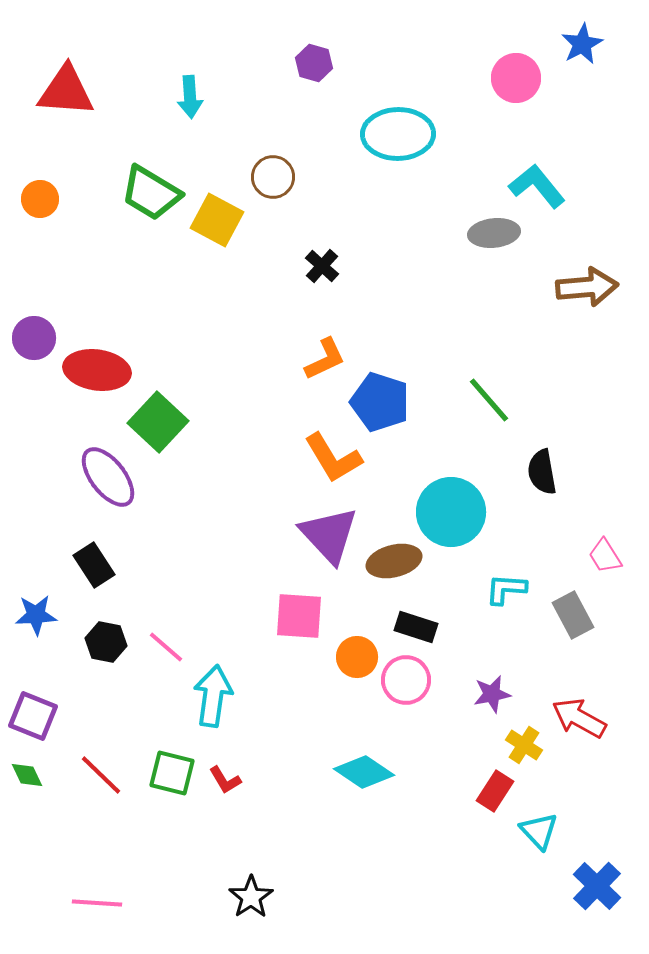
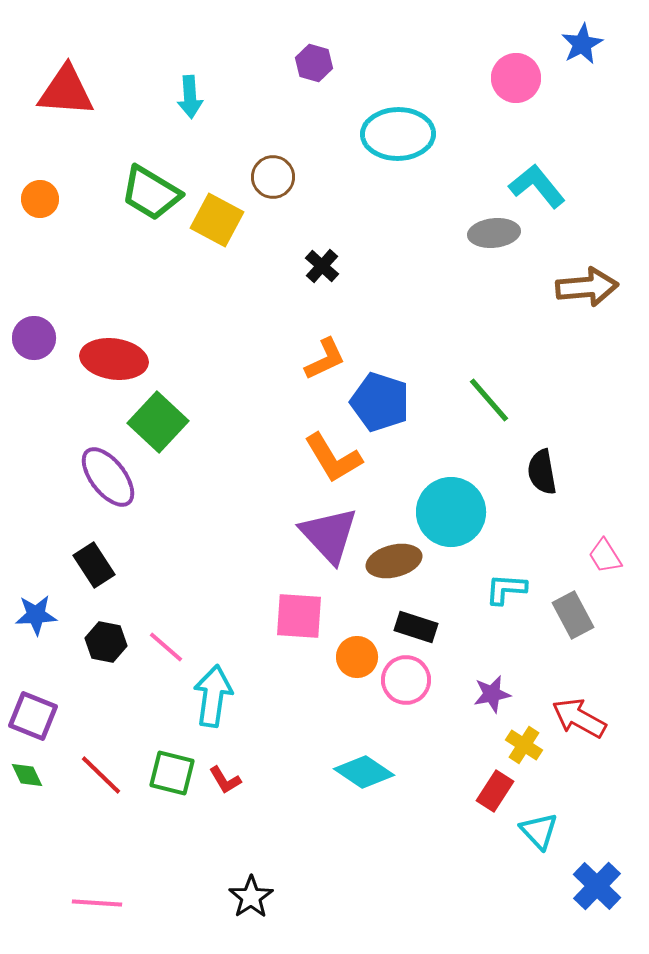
red ellipse at (97, 370): moved 17 px right, 11 px up
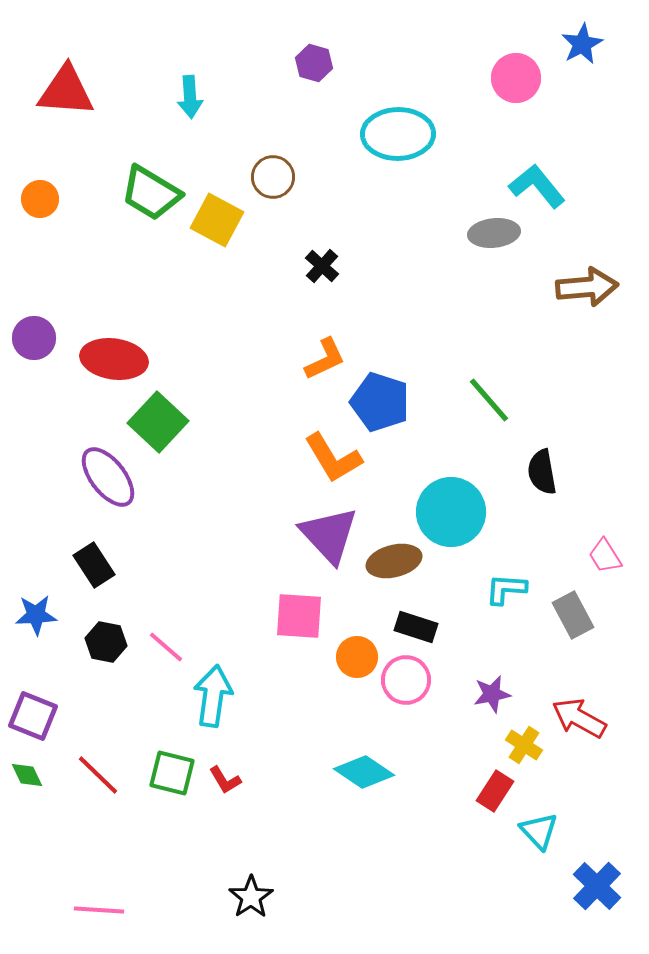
red line at (101, 775): moved 3 px left
pink line at (97, 903): moved 2 px right, 7 px down
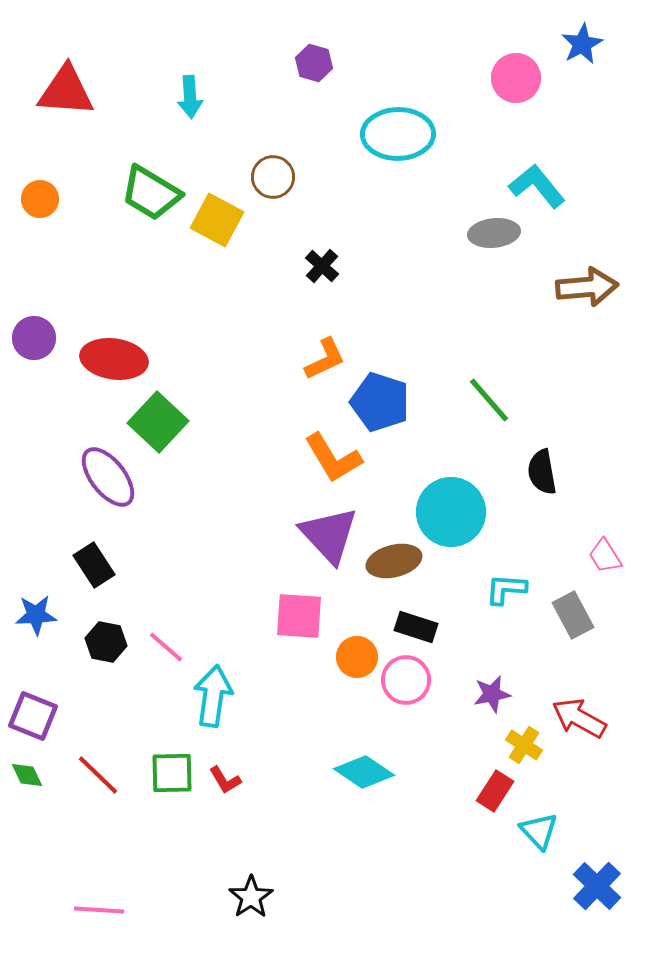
green square at (172, 773): rotated 15 degrees counterclockwise
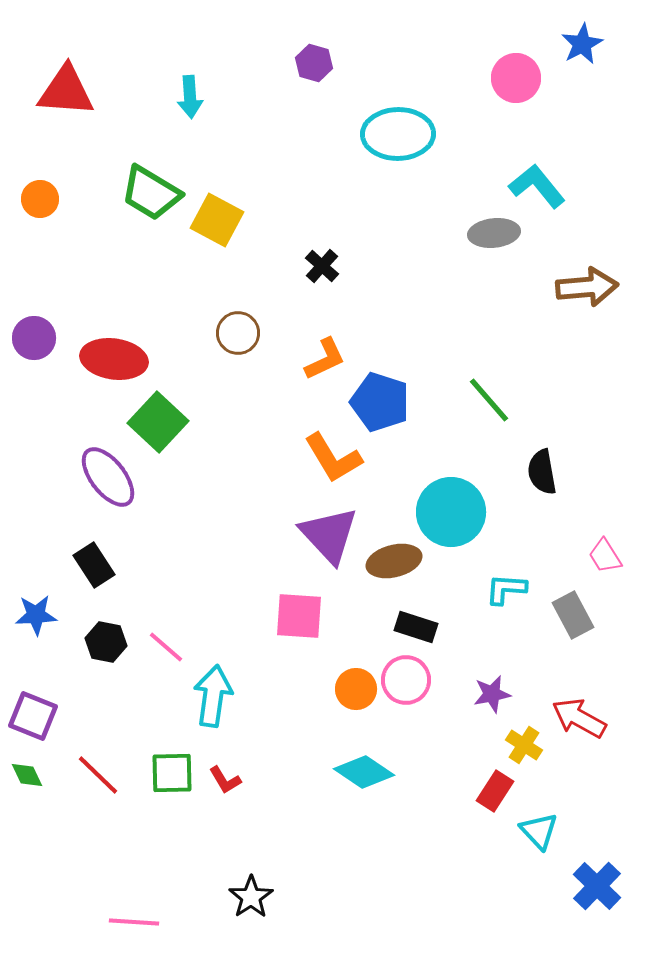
brown circle at (273, 177): moved 35 px left, 156 px down
orange circle at (357, 657): moved 1 px left, 32 px down
pink line at (99, 910): moved 35 px right, 12 px down
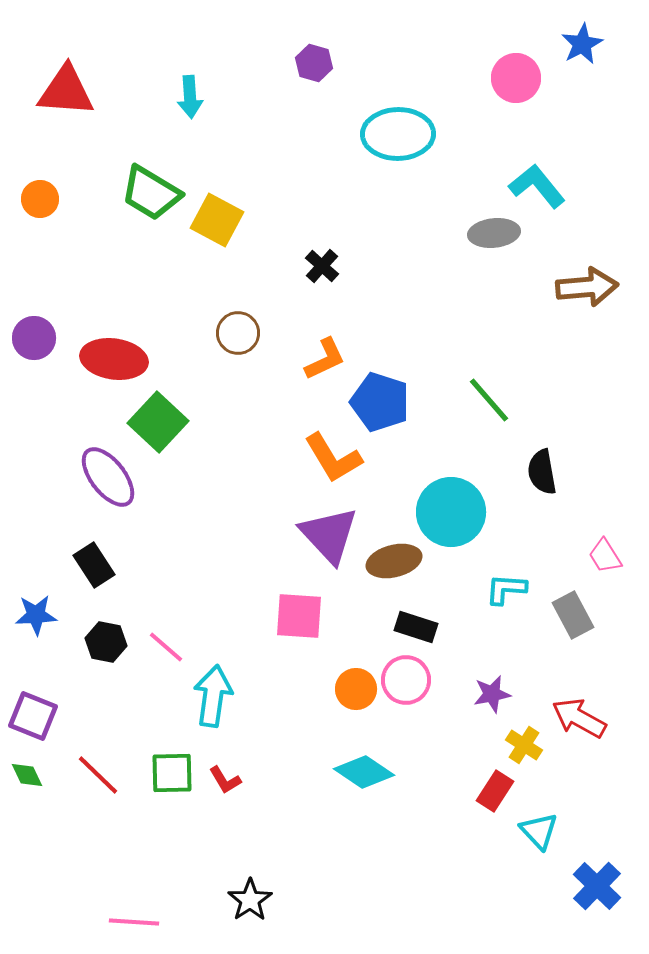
black star at (251, 897): moved 1 px left, 3 px down
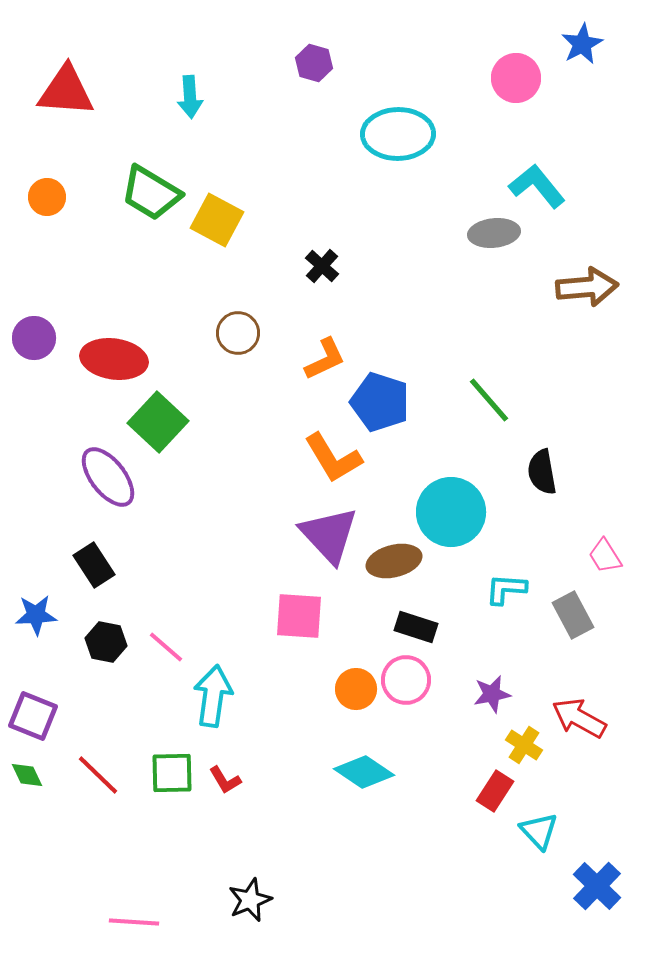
orange circle at (40, 199): moved 7 px right, 2 px up
black star at (250, 900): rotated 12 degrees clockwise
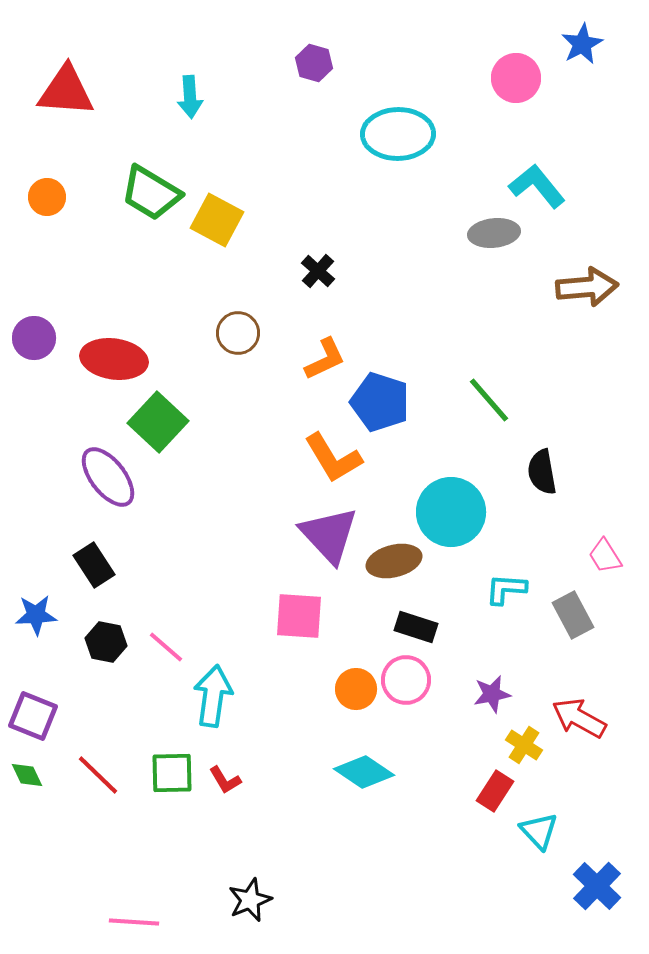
black cross at (322, 266): moved 4 px left, 5 px down
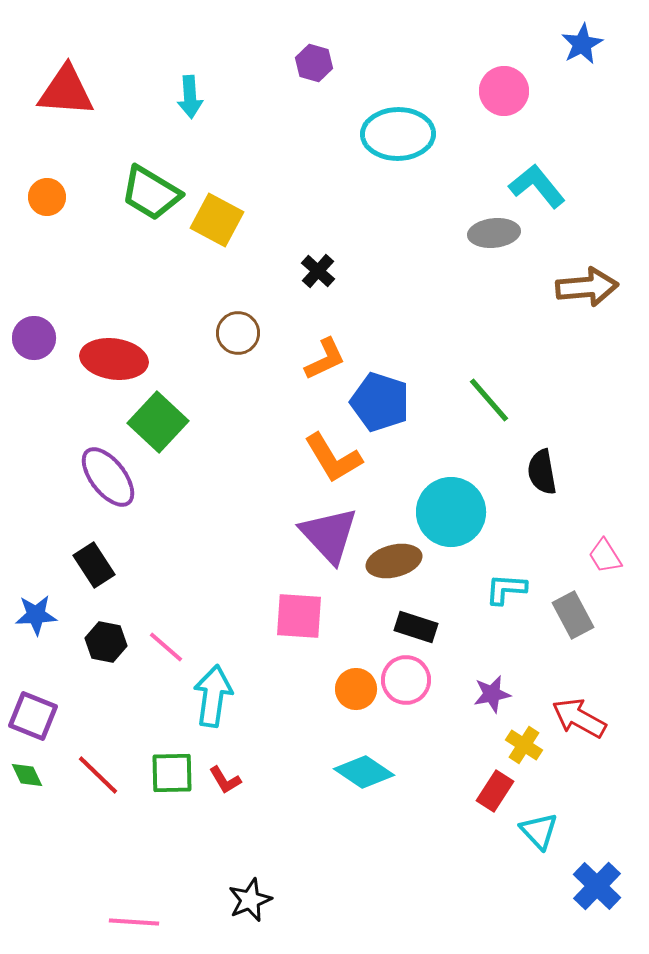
pink circle at (516, 78): moved 12 px left, 13 px down
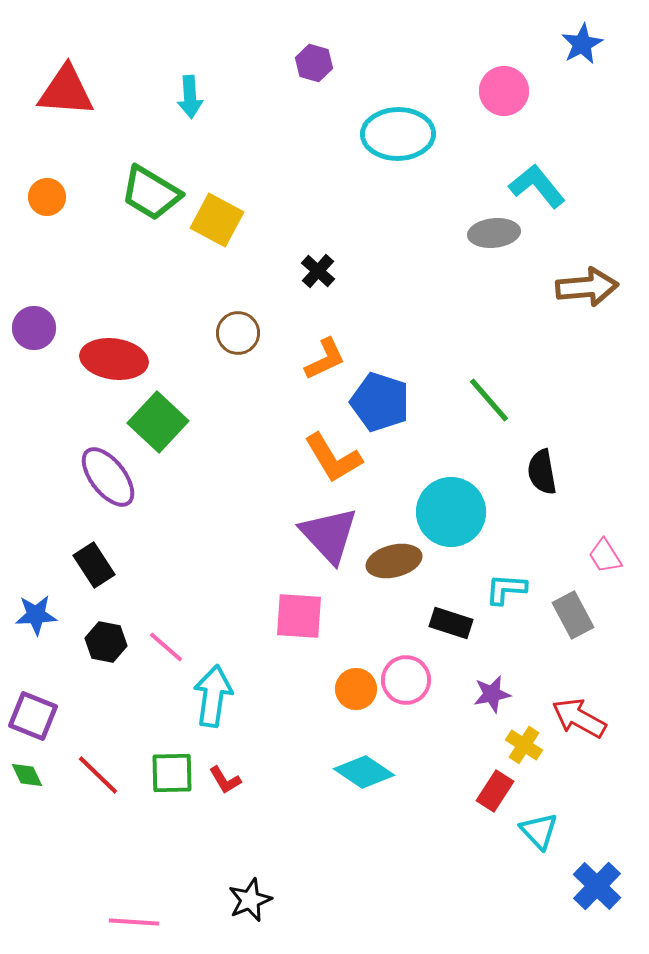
purple circle at (34, 338): moved 10 px up
black rectangle at (416, 627): moved 35 px right, 4 px up
